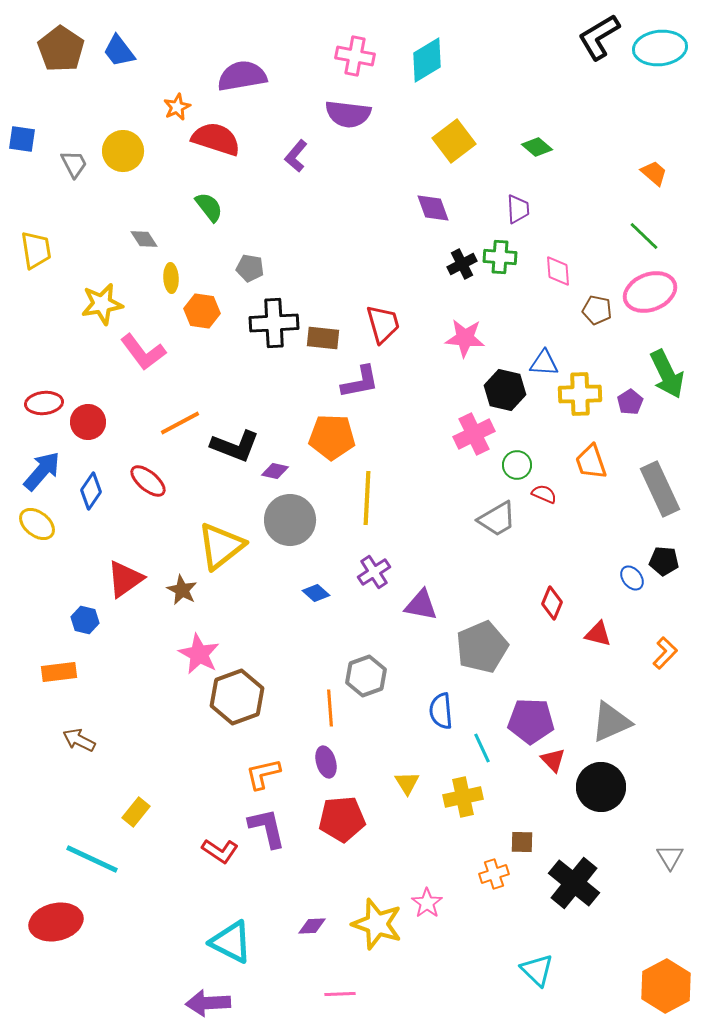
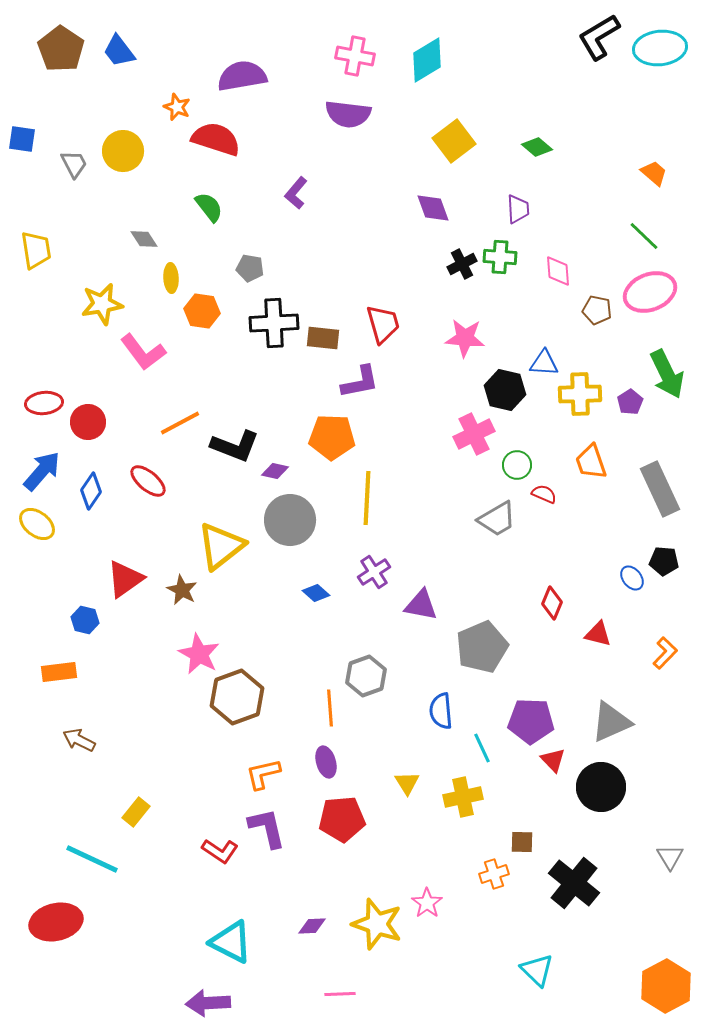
orange star at (177, 107): rotated 24 degrees counterclockwise
purple L-shape at (296, 156): moved 37 px down
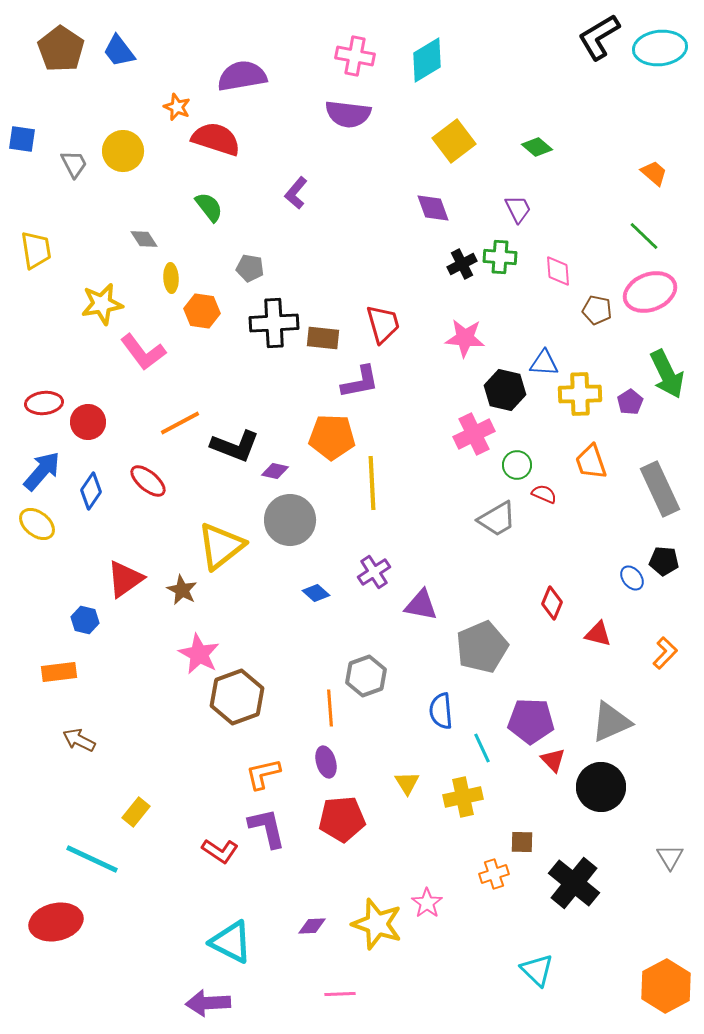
purple trapezoid at (518, 209): rotated 24 degrees counterclockwise
yellow line at (367, 498): moved 5 px right, 15 px up; rotated 6 degrees counterclockwise
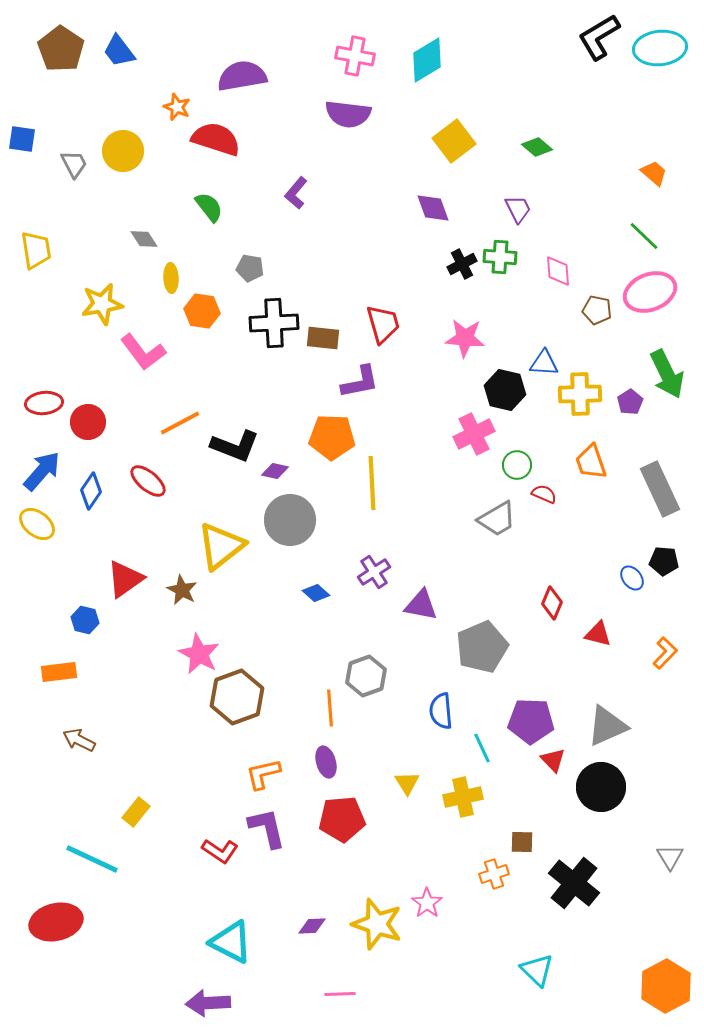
gray triangle at (611, 722): moved 4 px left, 4 px down
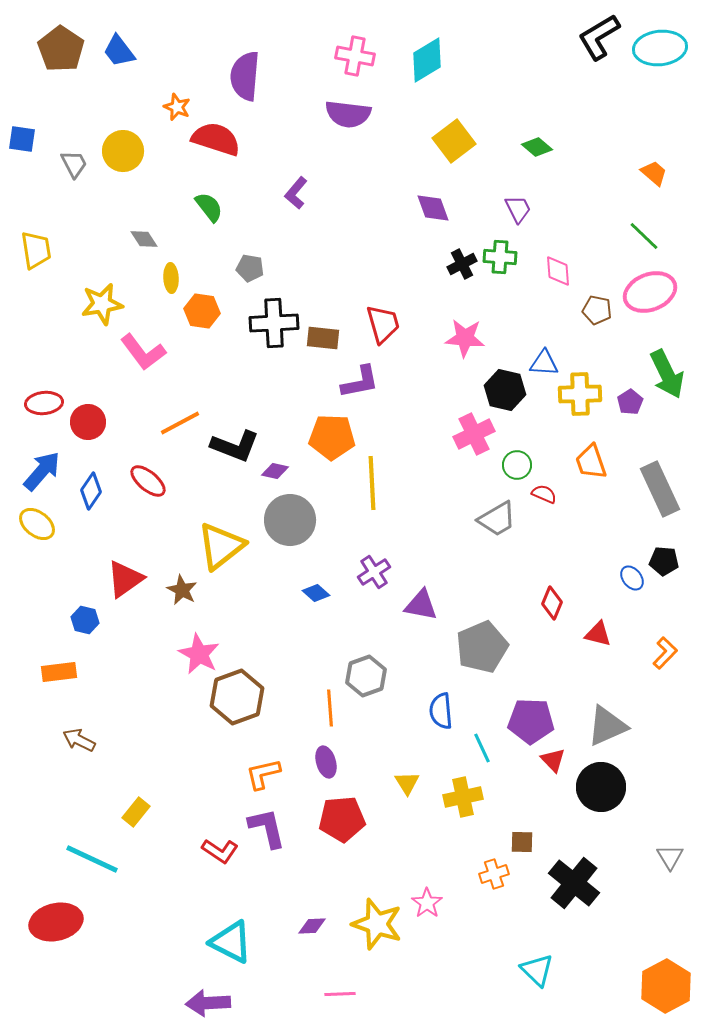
purple semicircle at (242, 76): moved 3 px right; rotated 75 degrees counterclockwise
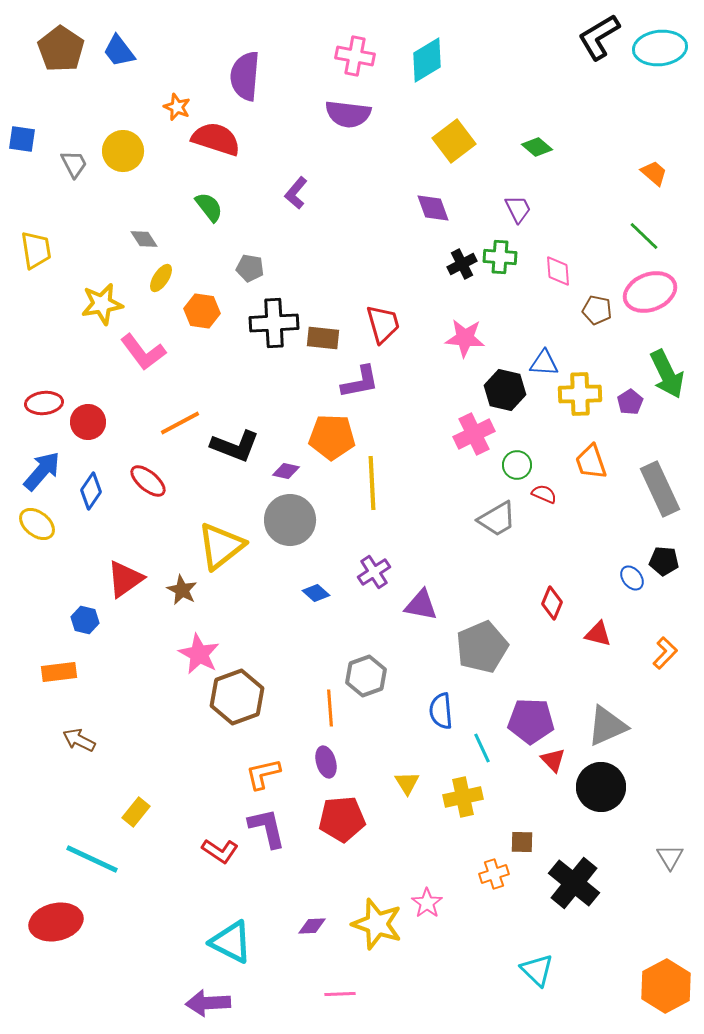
yellow ellipse at (171, 278): moved 10 px left; rotated 36 degrees clockwise
purple diamond at (275, 471): moved 11 px right
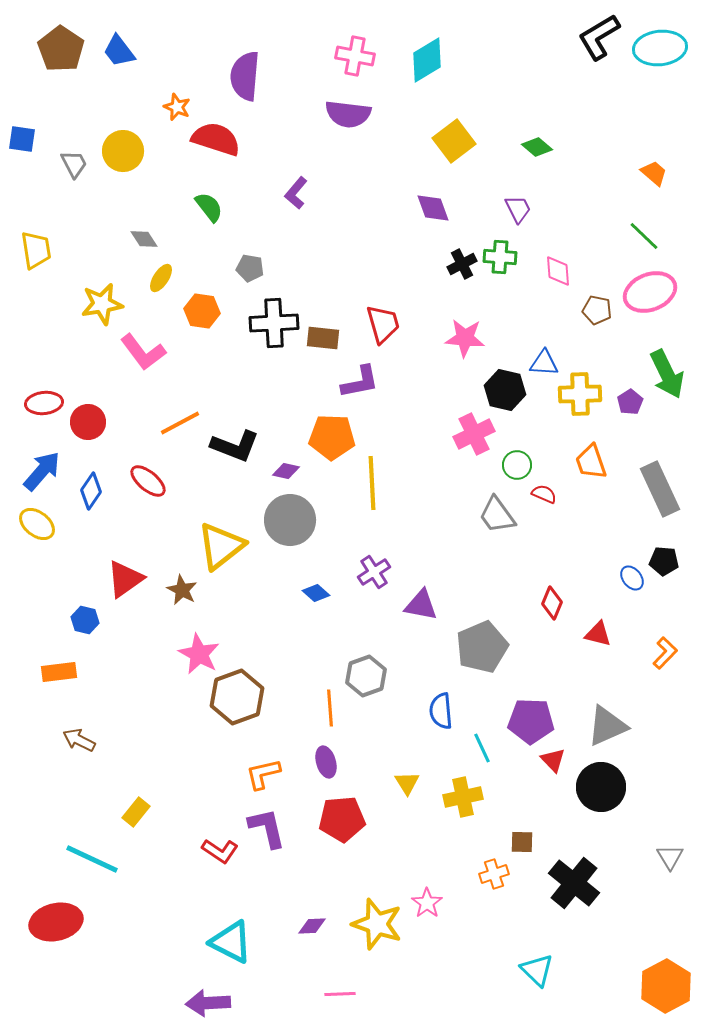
gray trapezoid at (497, 519): moved 4 px up; rotated 84 degrees clockwise
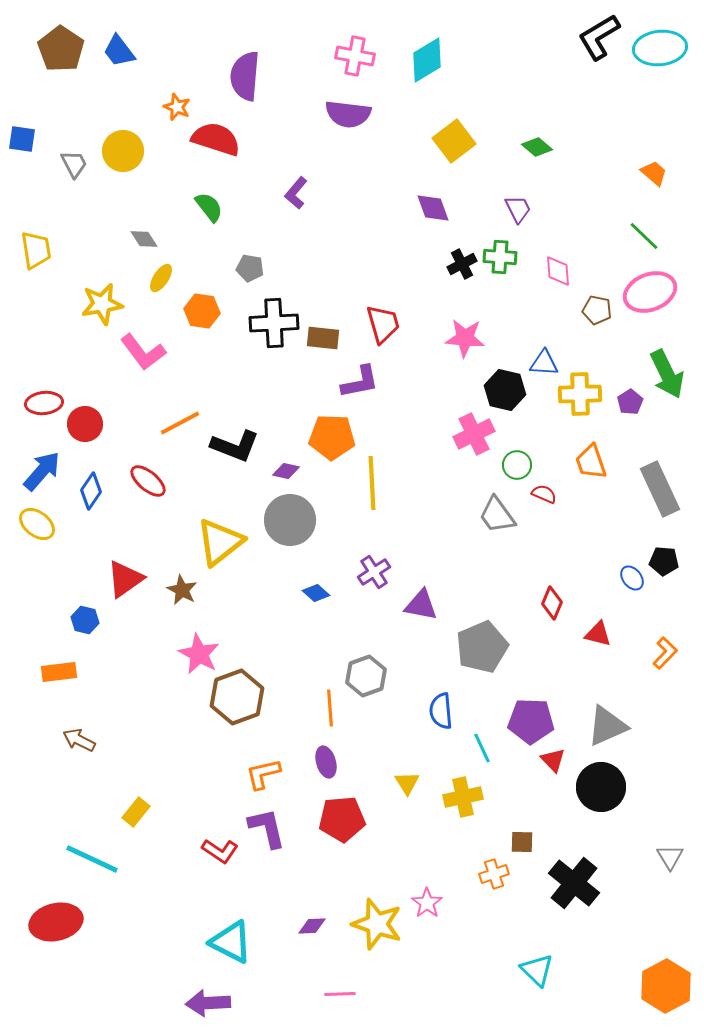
red circle at (88, 422): moved 3 px left, 2 px down
yellow triangle at (221, 546): moved 1 px left, 4 px up
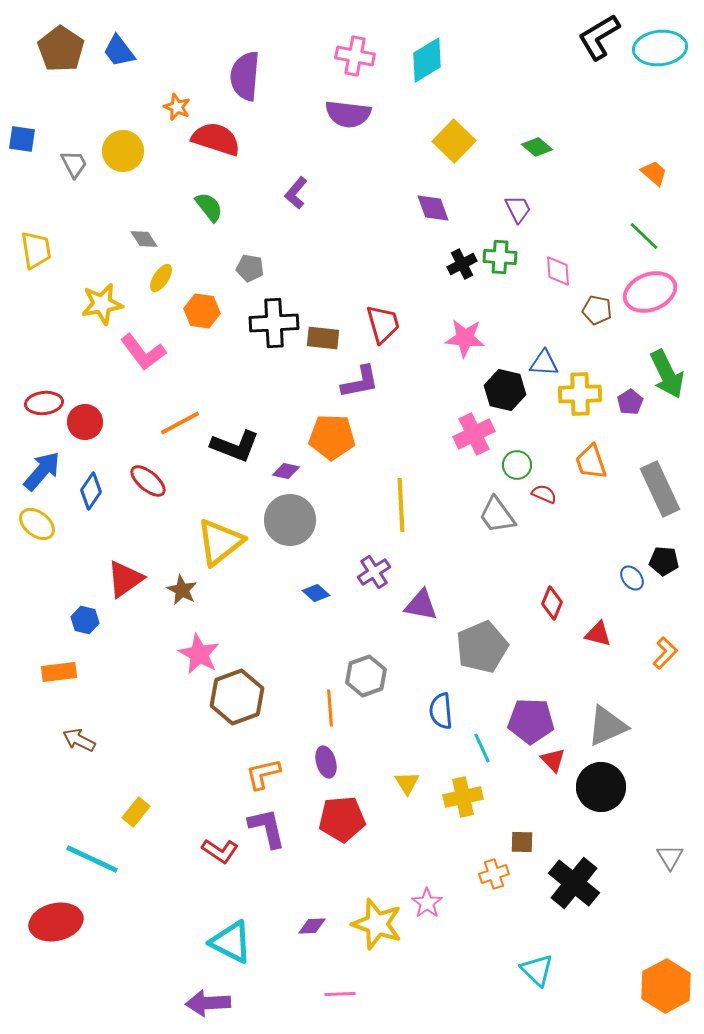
yellow square at (454, 141): rotated 9 degrees counterclockwise
red circle at (85, 424): moved 2 px up
yellow line at (372, 483): moved 29 px right, 22 px down
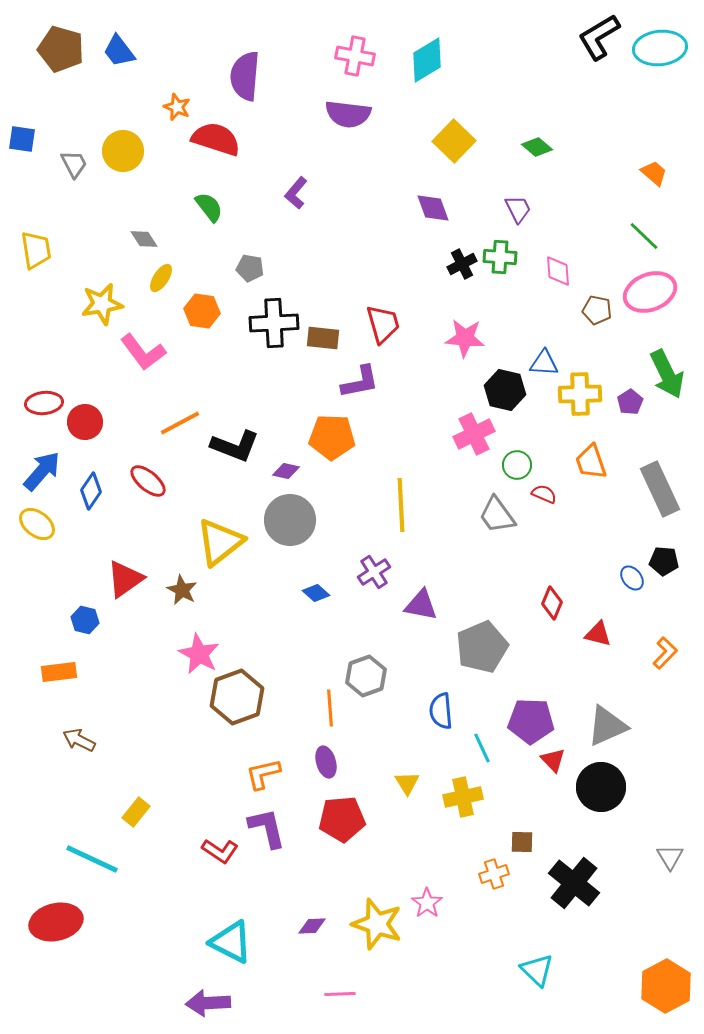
brown pentagon at (61, 49): rotated 18 degrees counterclockwise
